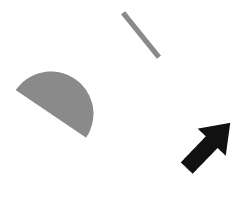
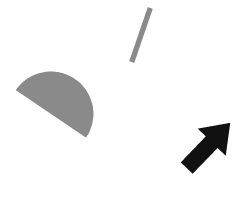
gray line: rotated 58 degrees clockwise
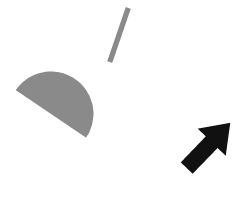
gray line: moved 22 px left
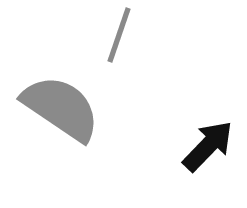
gray semicircle: moved 9 px down
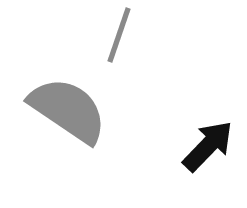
gray semicircle: moved 7 px right, 2 px down
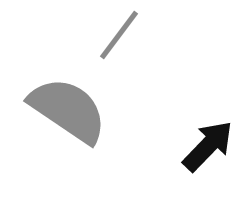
gray line: rotated 18 degrees clockwise
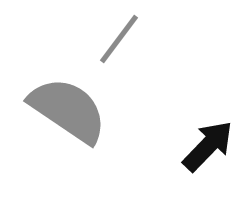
gray line: moved 4 px down
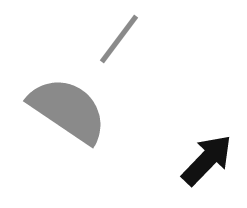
black arrow: moved 1 px left, 14 px down
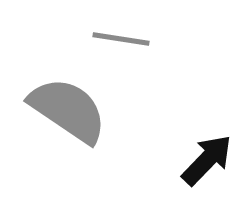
gray line: moved 2 px right; rotated 62 degrees clockwise
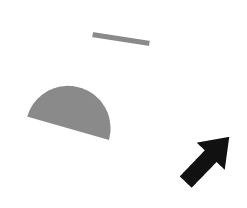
gray semicircle: moved 5 px right, 1 px down; rotated 18 degrees counterclockwise
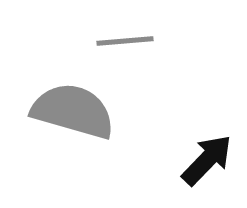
gray line: moved 4 px right, 2 px down; rotated 14 degrees counterclockwise
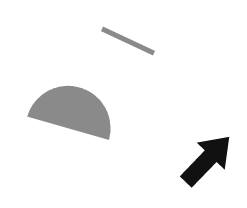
gray line: moved 3 px right; rotated 30 degrees clockwise
